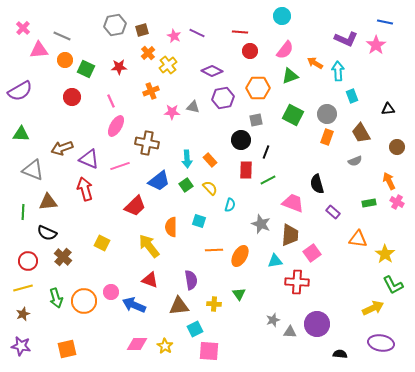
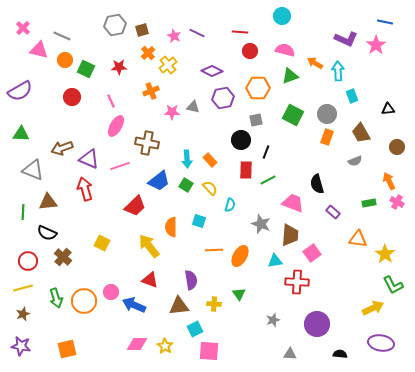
pink triangle at (39, 50): rotated 18 degrees clockwise
pink semicircle at (285, 50): rotated 114 degrees counterclockwise
green square at (186, 185): rotated 24 degrees counterclockwise
gray triangle at (290, 332): moved 22 px down
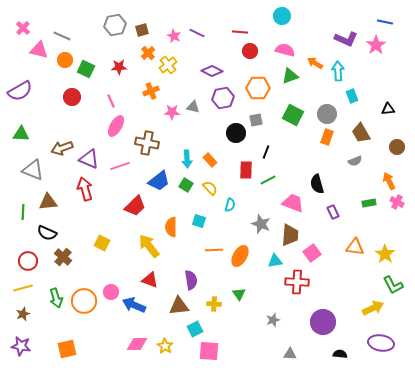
black circle at (241, 140): moved 5 px left, 7 px up
purple rectangle at (333, 212): rotated 24 degrees clockwise
orange triangle at (358, 239): moved 3 px left, 8 px down
purple circle at (317, 324): moved 6 px right, 2 px up
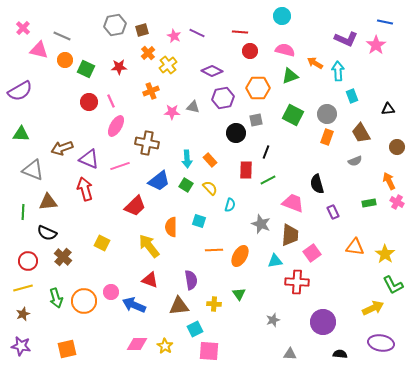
red circle at (72, 97): moved 17 px right, 5 px down
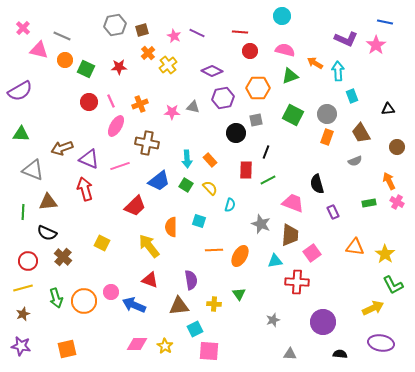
orange cross at (151, 91): moved 11 px left, 13 px down
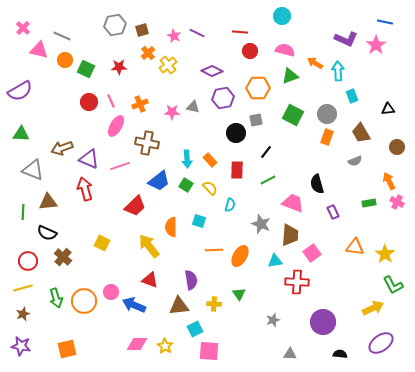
black line at (266, 152): rotated 16 degrees clockwise
red rectangle at (246, 170): moved 9 px left
purple ellipse at (381, 343): rotated 45 degrees counterclockwise
